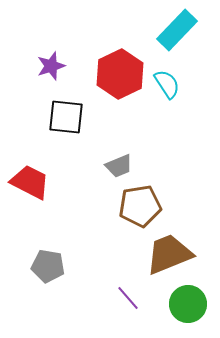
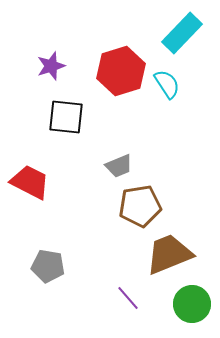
cyan rectangle: moved 5 px right, 3 px down
red hexagon: moved 1 px right, 3 px up; rotated 9 degrees clockwise
green circle: moved 4 px right
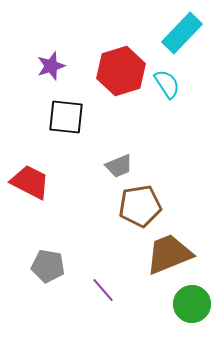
purple line: moved 25 px left, 8 px up
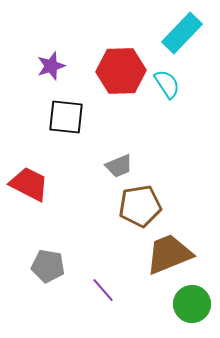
red hexagon: rotated 15 degrees clockwise
red trapezoid: moved 1 px left, 2 px down
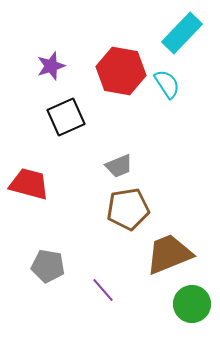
red hexagon: rotated 12 degrees clockwise
black square: rotated 30 degrees counterclockwise
red trapezoid: rotated 12 degrees counterclockwise
brown pentagon: moved 12 px left, 3 px down
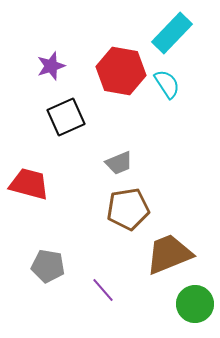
cyan rectangle: moved 10 px left
gray trapezoid: moved 3 px up
green circle: moved 3 px right
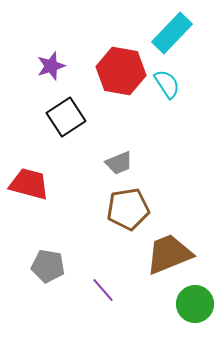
black square: rotated 9 degrees counterclockwise
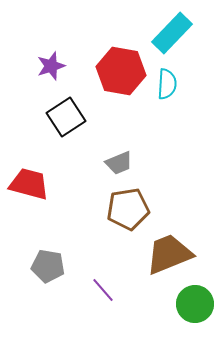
cyan semicircle: rotated 36 degrees clockwise
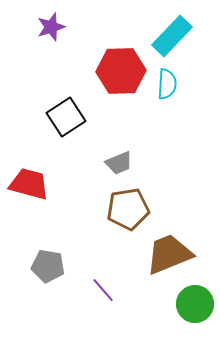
cyan rectangle: moved 3 px down
purple star: moved 39 px up
red hexagon: rotated 12 degrees counterclockwise
